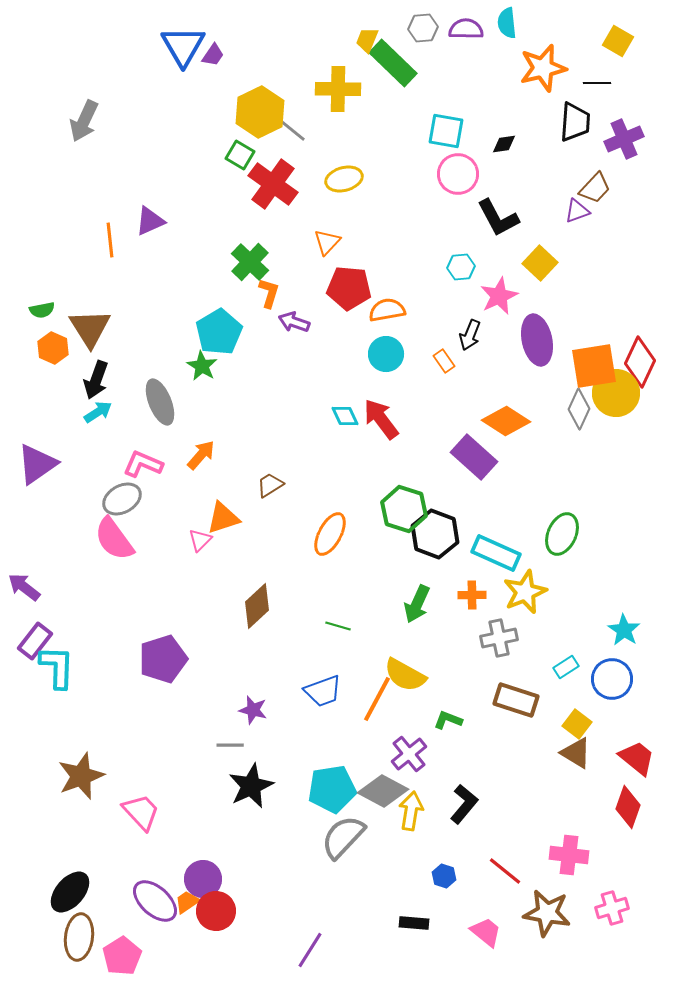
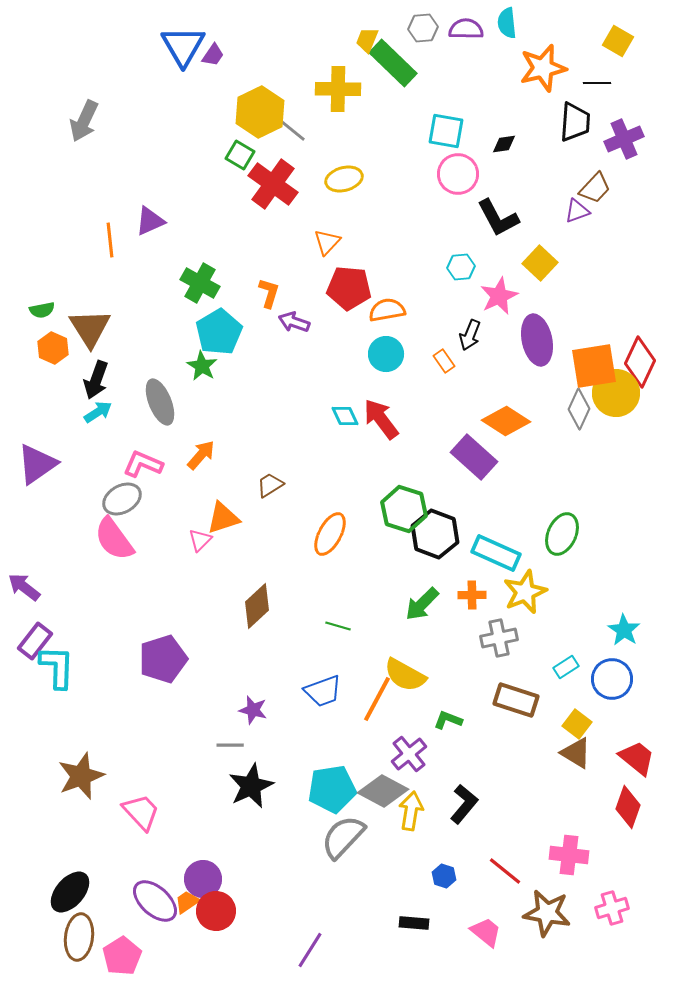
green cross at (250, 262): moved 50 px left, 21 px down; rotated 15 degrees counterclockwise
green arrow at (417, 604): moved 5 px right; rotated 21 degrees clockwise
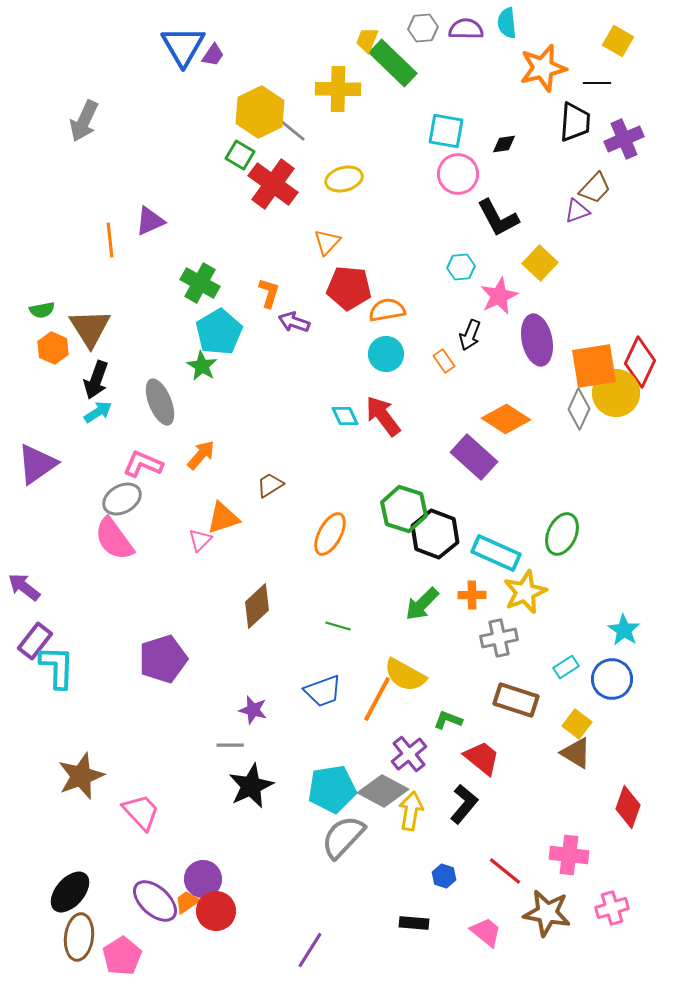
red arrow at (381, 419): moved 2 px right, 3 px up
orange diamond at (506, 421): moved 2 px up
red trapezoid at (637, 758): moved 155 px left
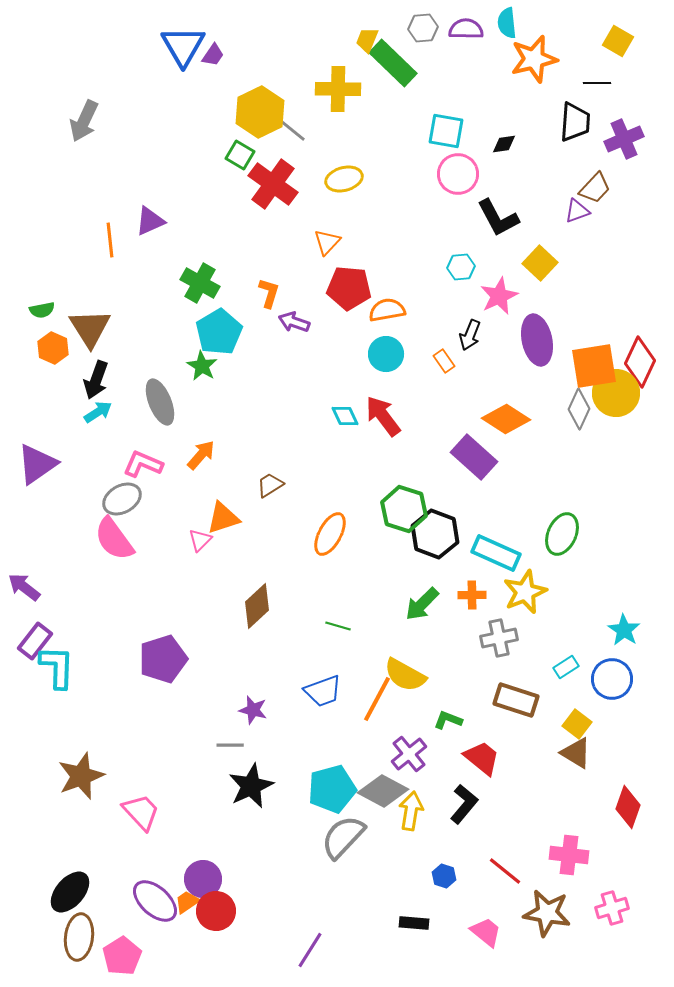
orange star at (543, 68): moved 9 px left, 9 px up
cyan pentagon at (332, 789): rotated 6 degrees counterclockwise
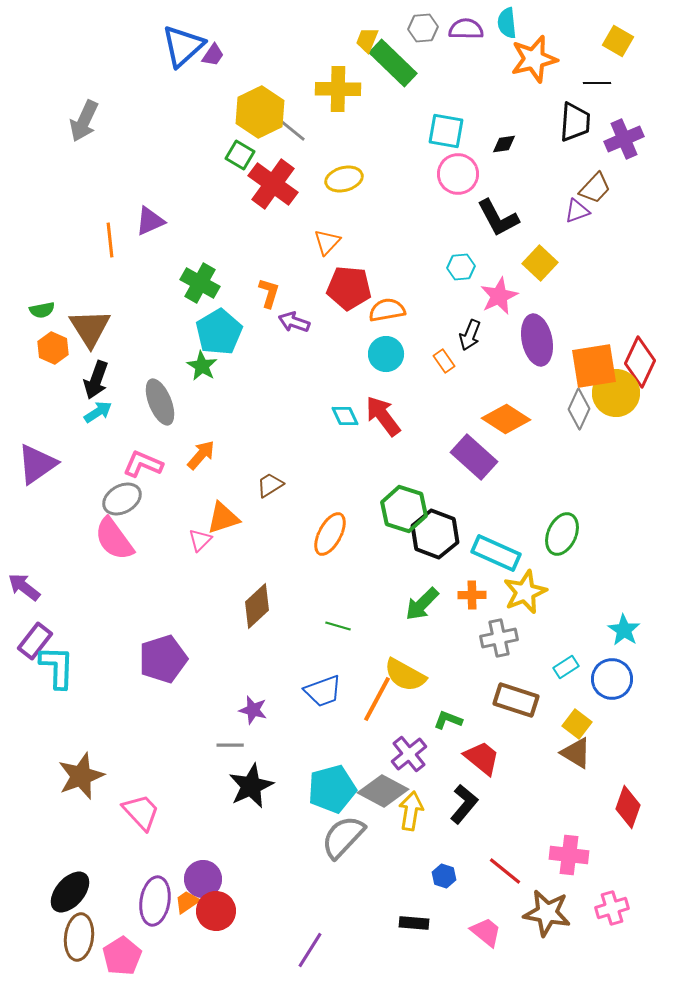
blue triangle at (183, 46): rotated 18 degrees clockwise
purple ellipse at (155, 901): rotated 57 degrees clockwise
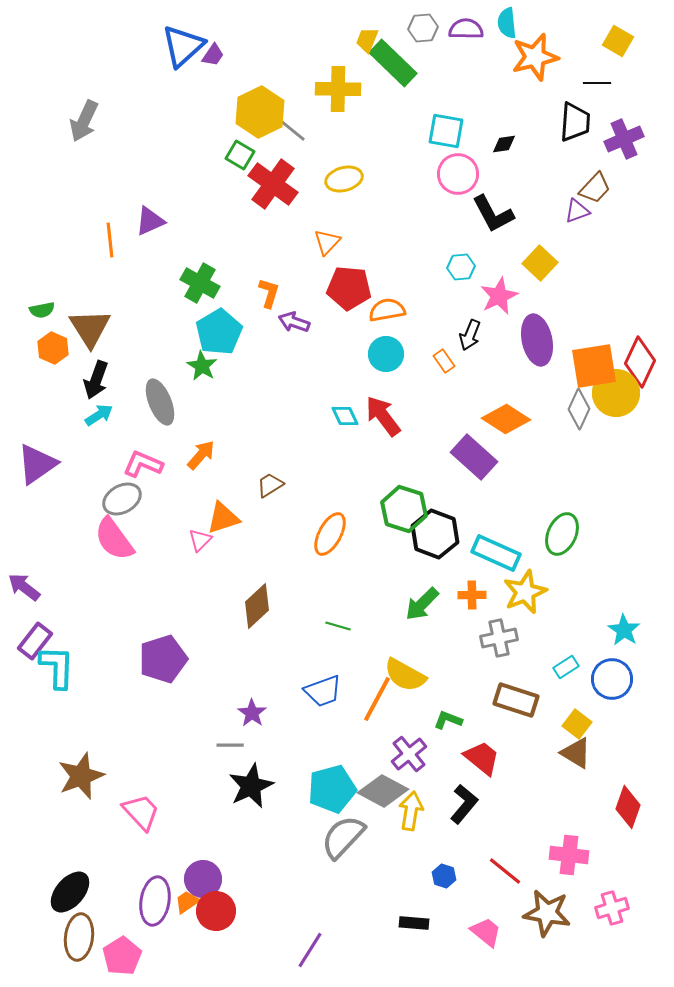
orange star at (534, 59): moved 1 px right, 2 px up
black L-shape at (498, 218): moved 5 px left, 4 px up
cyan arrow at (98, 412): moved 1 px right, 3 px down
purple star at (253, 710): moved 1 px left, 3 px down; rotated 20 degrees clockwise
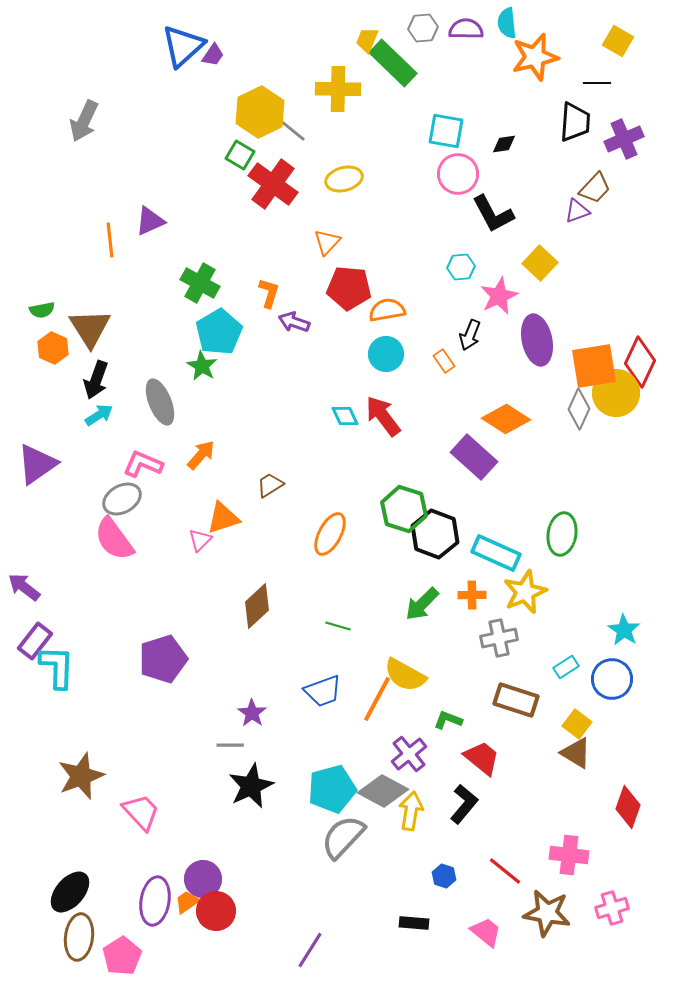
green ellipse at (562, 534): rotated 15 degrees counterclockwise
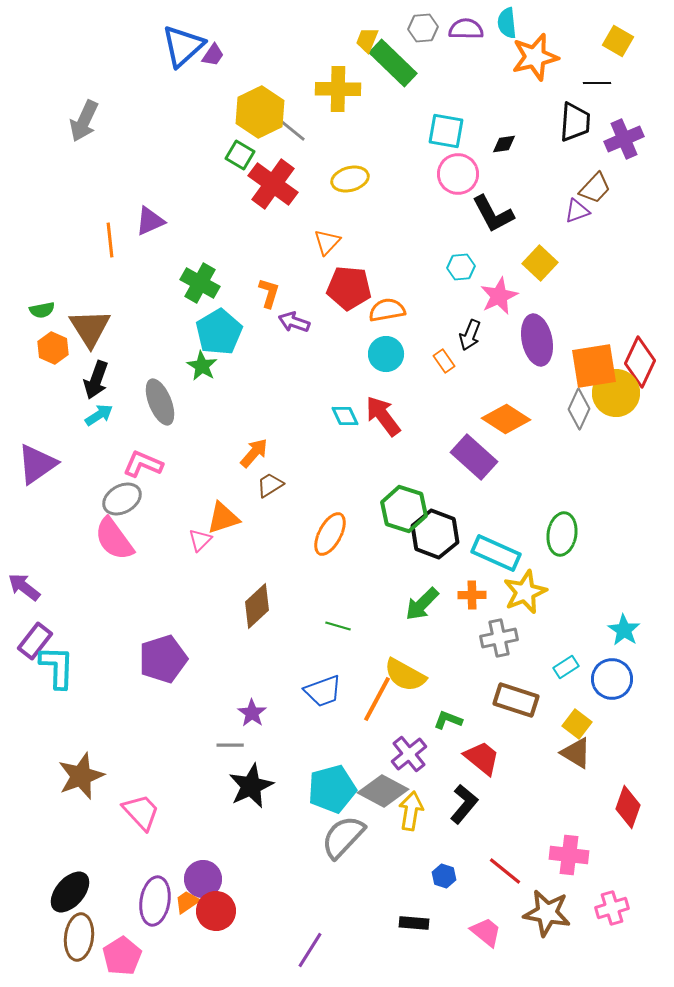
yellow ellipse at (344, 179): moved 6 px right
orange arrow at (201, 455): moved 53 px right, 2 px up
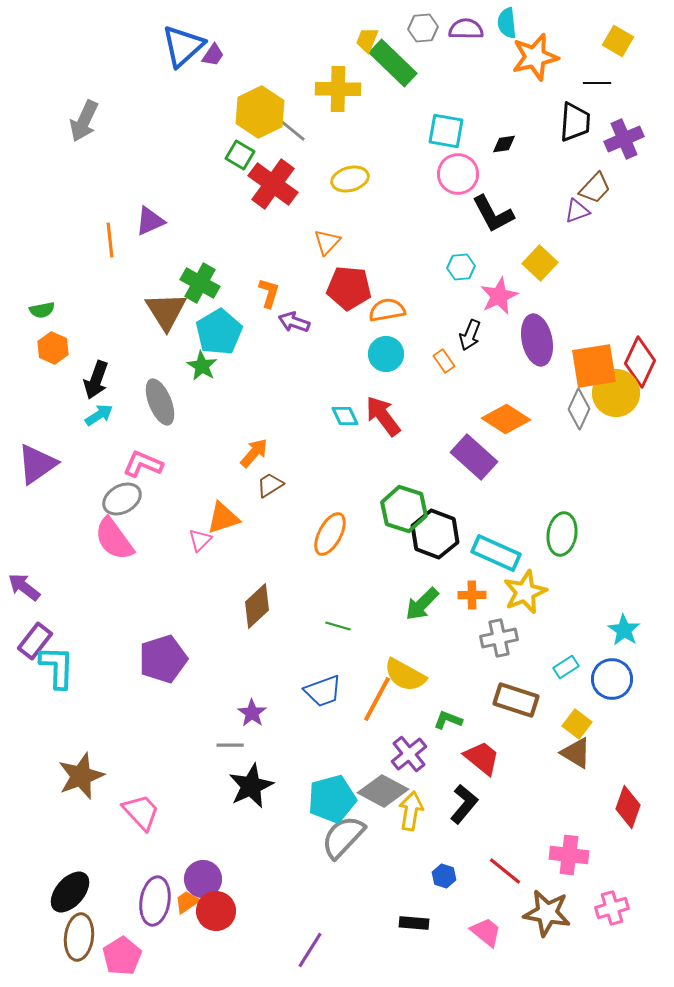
brown triangle at (90, 328): moved 76 px right, 17 px up
cyan pentagon at (332, 789): moved 10 px down
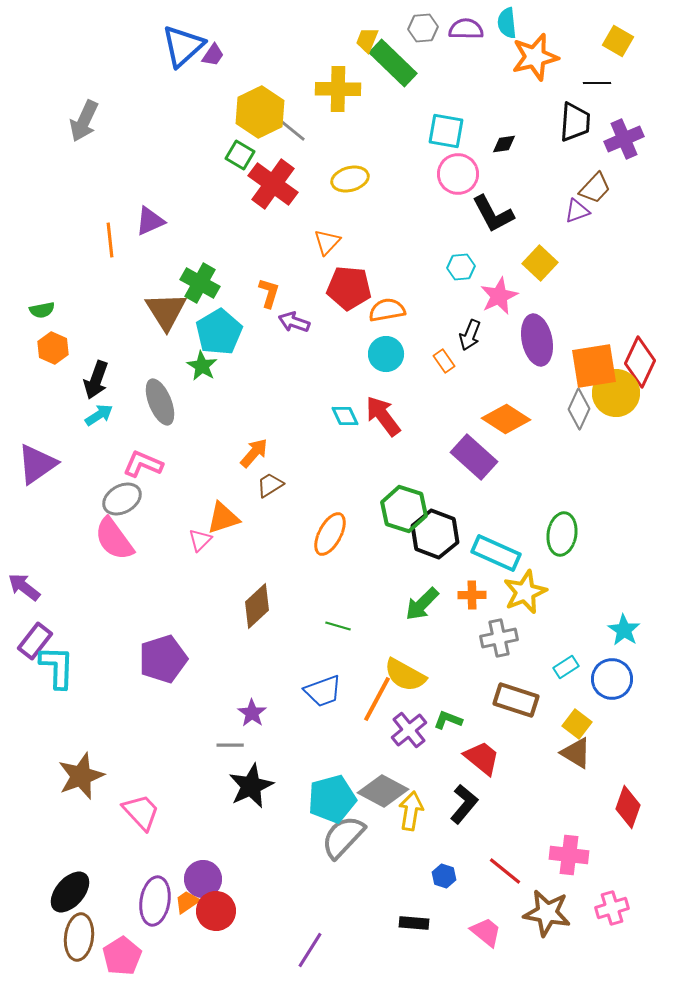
purple cross at (409, 754): moved 24 px up
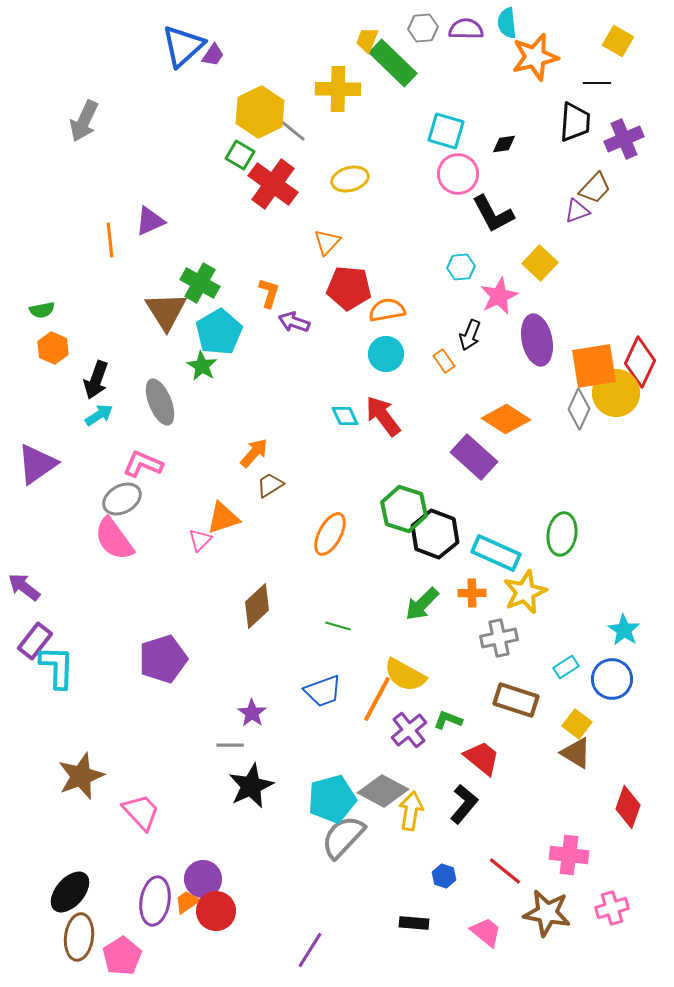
cyan square at (446, 131): rotated 6 degrees clockwise
orange cross at (472, 595): moved 2 px up
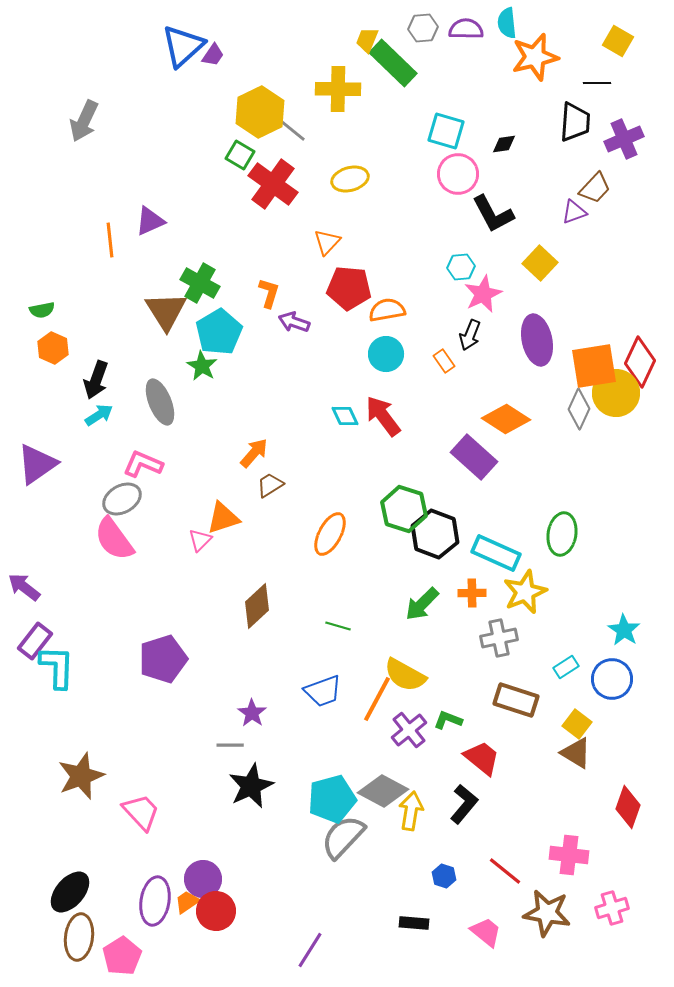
purple triangle at (577, 211): moved 3 px left, 1 px down
pink star at (499, 296): moved 16 px left, 2 px up
